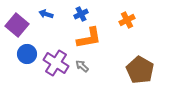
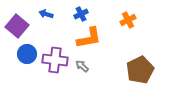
orange cross: moved 1 px right
purple square: moved 1 px down
purple cross: moved 1 px left, 3 px up; rotated 25 degrees counterclockwise
brown pentagon: rotated 16 degrees clockwise
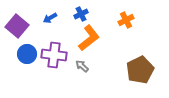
blue arrow: moved 4 px right, 4 px down; rotated 48 degrees counterclockwise
orange cross: moved 2 px left
orange L-shape: rotated 28 degrees counterclockwise
purple cross: moved 1 px left, 5 px up
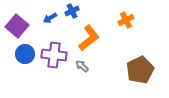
blue cross: moved 9 px left, 3 px up
blue circle: moved 2 px left
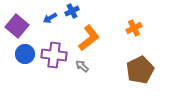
orange cross: moved 8 px right, 8 px down
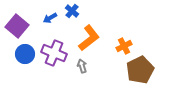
blue cross: rotated 24 degrees counterclockwise
orange cross: moved 10 px left, 18 px down
purple cross: moved 2 px up; rotated 15 degrees clockwise
gray arrow: rotated 32 degrees clockwise
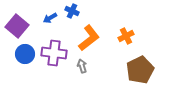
blue cross: rotated 16 degrees counterclockwise
orange cross: moved 2 px right, 10 px up
purple cross: rotated 15 degrees counterclockwise
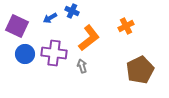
purple square: rotated 15 degrees counterclockwise
orange cross: moved 10 px up
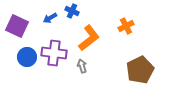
blue circle: moved 2 px right, 3 px down
